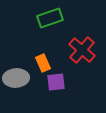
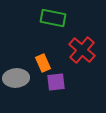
green rectangle: moved 3 px right; rotated 30 degrees clockwise
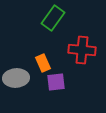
green rectangle: rotated 65 degrees counterclockwise
red cross: rotated 36 degrees counterclockwise
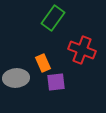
red cross: rotated 16 degrees clockwise
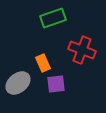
green rectangle: rotated 35 degrees clockwise
gray ellipse: moved 2 px right, 5 px down; rotated 35 degrees counterclockwise
purple square: moved 2 px down
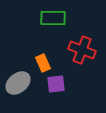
green rectangle: rotated 20 degrees clockwise
